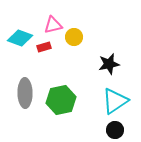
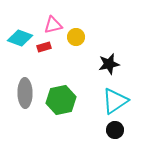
yellow circle: moved 2 px right
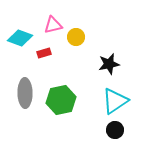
red rectangle: moved 6 px down
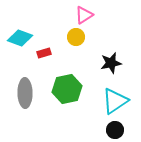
pink triangle: moved 31 px right, 10 px up; rotated 18 degrees counterclockwise
black star: moved 2 px right, 1 px up
green hexagon: moved 6 px right, 11 px up
